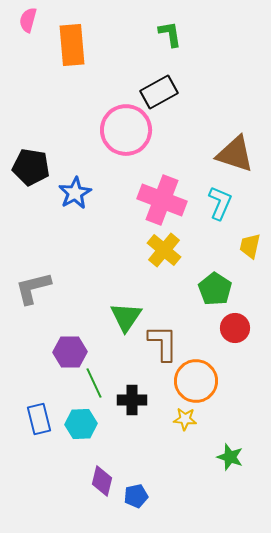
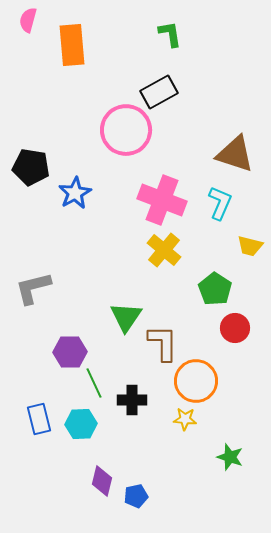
yellow trapezoid: rotated 88 degrees counterclockwise
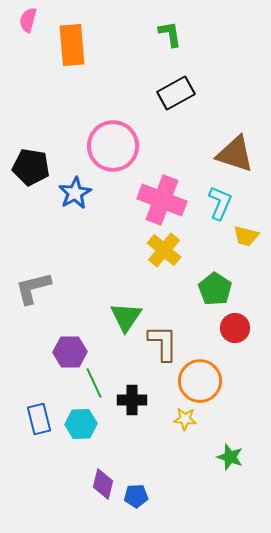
black rectangle: moved 17 px right, 1 px down
pink circle: moved 13 px left, 16 px down
yellow trapezoid: moved 4 px left, 10 px up
orange circle: moved 4 px right
purple diamond: moved 1 px right, 3 px down
blue pentagon: rotated 10 degrees clockwise
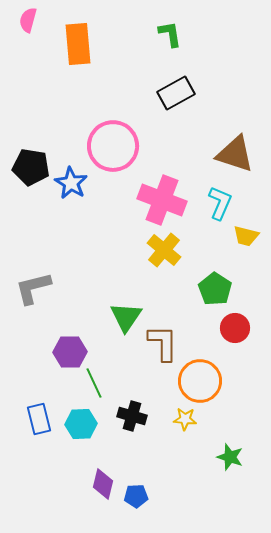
orange rectangle: moved 6 px right, 1 px up
blue star: moved 4 px left, 10 px up; rotated 12 degrees counterclockwise
black cross: moved 16 px down; rotated 16 degrees clockwise
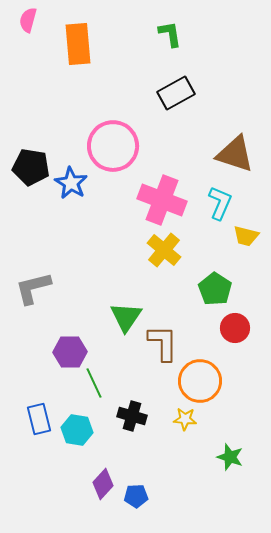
cyan hexagon: moved 4 px left, 6 px down; rotated 12 degrees clockwise
purple diamond: rotated 28 degrees clockwise
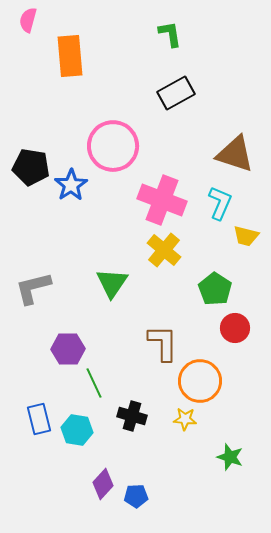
orange rectangle: moved 8 px left, 12 px down
blue star: moved 2 px down; rotated 8 degrees clockwise
green triangle: moved 14 px left, 34 px up
purple hexagon: moved 2 px left, 3 px up
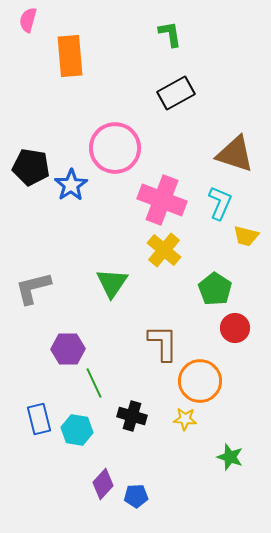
pink circle: moved 2 px right, 2 px down
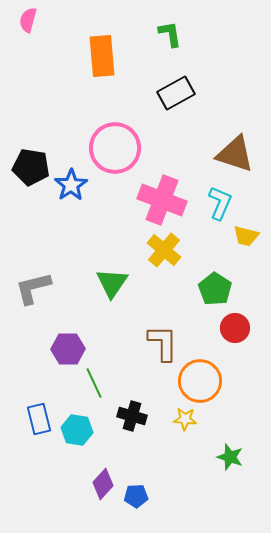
orange rectangle: moved 32 px right
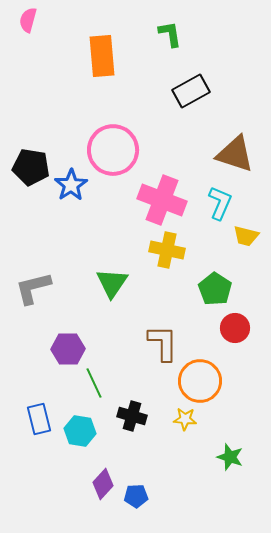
black rectangle: moved 15 px right, 2 px up
pink circle: moved 2 px left, 2 px down
yellow cross: moved 3 px right; rotated 28 degrees counterclockwise
cyan hexagon: moved 3 px right, 1 px down
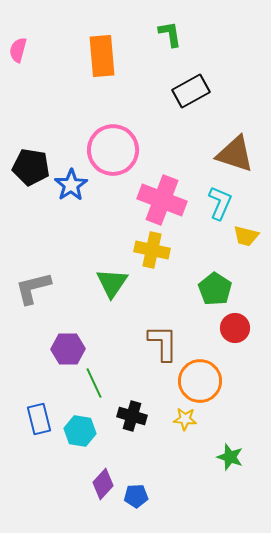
pink semicircle: moved 10 px left, 30 px down
yellow cross: moved 15 px left
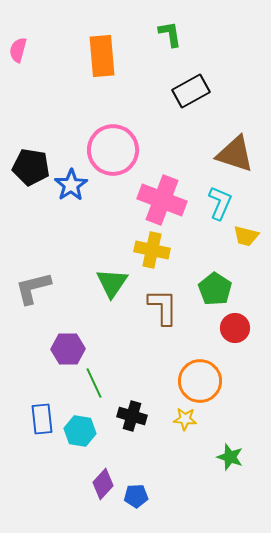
brown L-shape: moved 36 px up
blue rectangle: moved 3 px right; rotated 8 degrees clockwise
